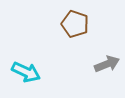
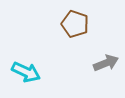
gray arrow: moved 1 px left, 1 px up
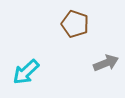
cyan arrow: rotated 112 degrees clockwise
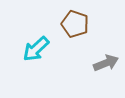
cyan arrow: moved 10 px right, 23 px up
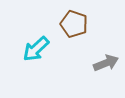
brown pentagon: moved 1 px left
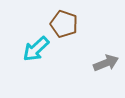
brown pentagon: moved 10 px left
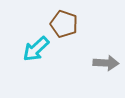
gray arrow: rotated 25 degrees clockwise
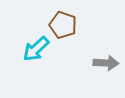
brown pentagon: moved 1 px left, 1 px down
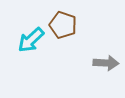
cyan arrow: moved 5 px left, 9 px up
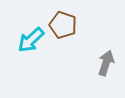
gray arrow: rotated 75 degrees counterclockwise
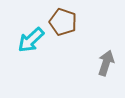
brown pentagon: moved 3 px up
